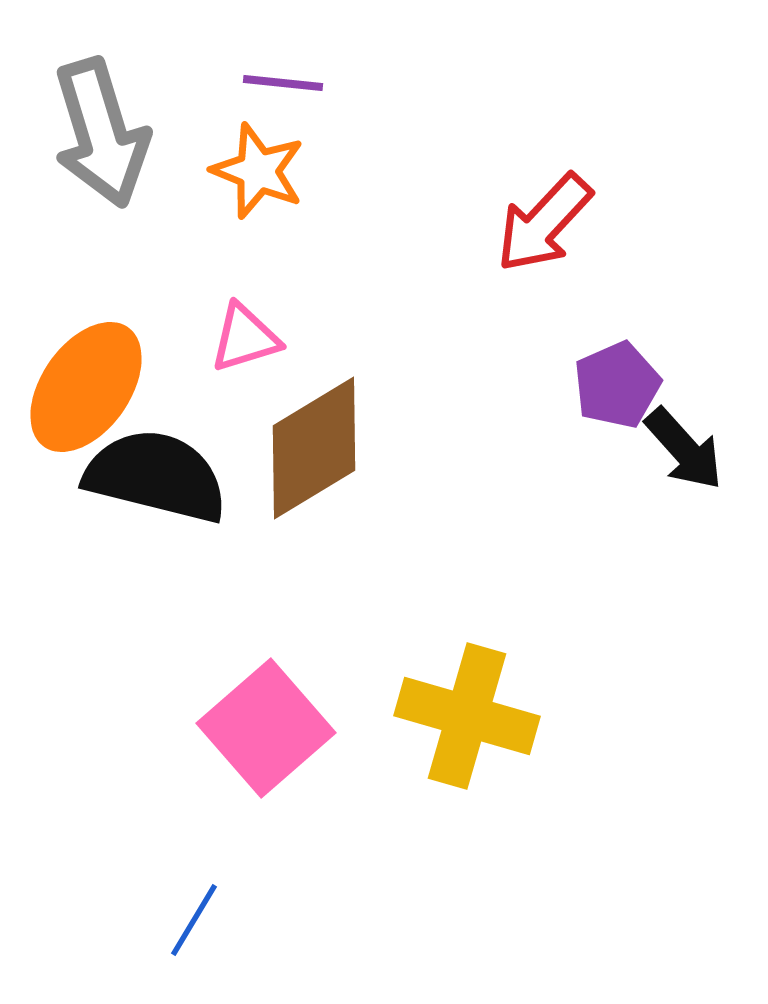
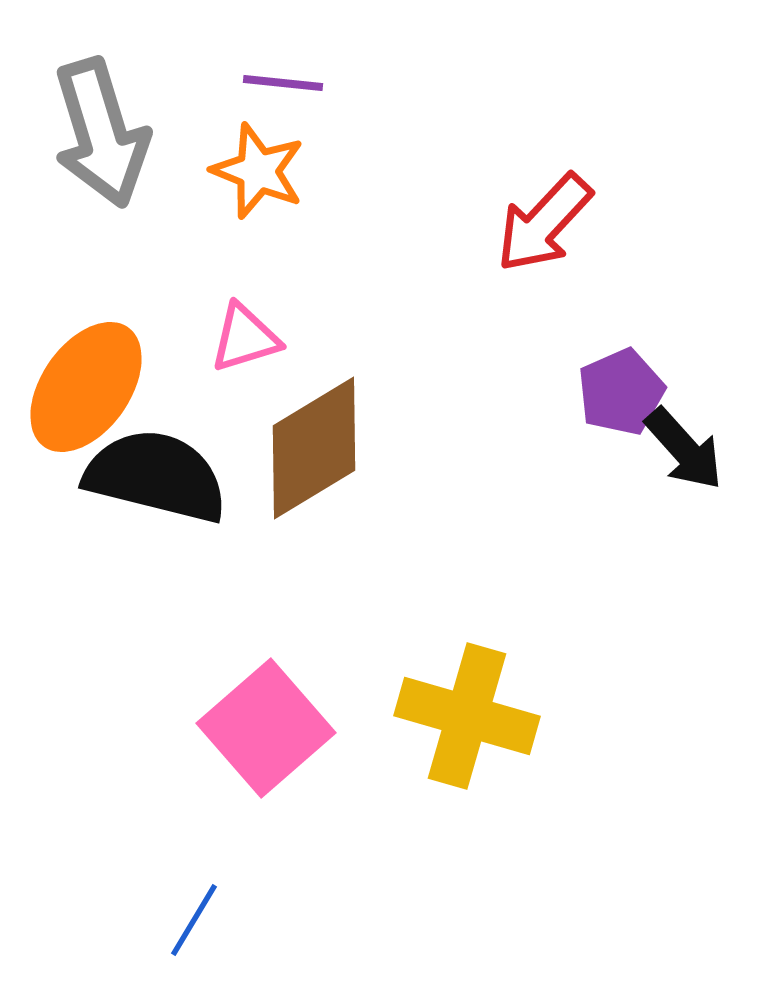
purple pentagon: moved 4 px right, 7 px down
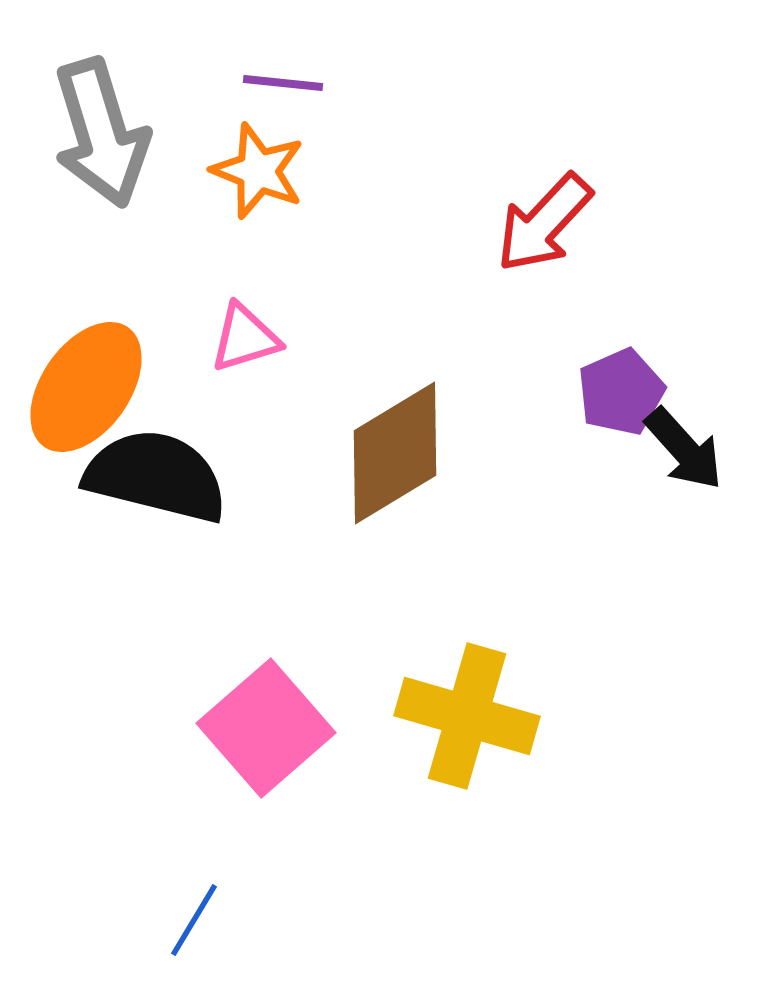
brown diamond: moved 81 px right, 5 px down
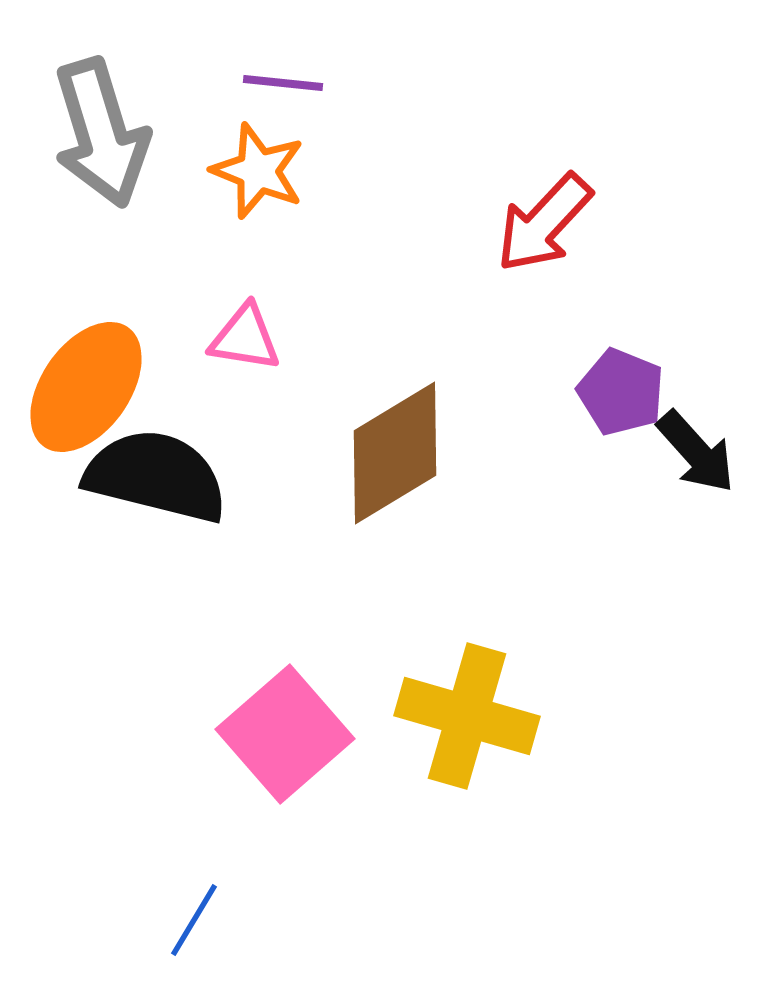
pink triangle: rotated 26 degrees clockwise
purple pentagon: rotated 26 degrees counterclockwise
black arrow: moved 12 px right, 3 px down
pink square: moved 19 px right, 6 px down
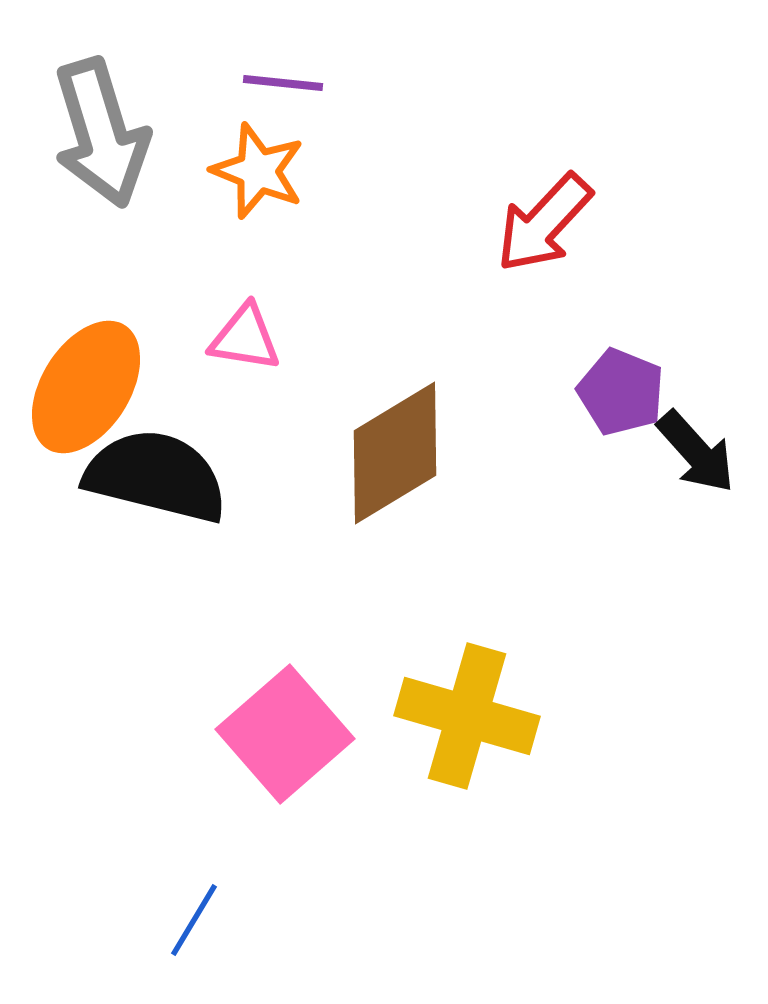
orange ellipse: rotated 3 degrees counterclockwise
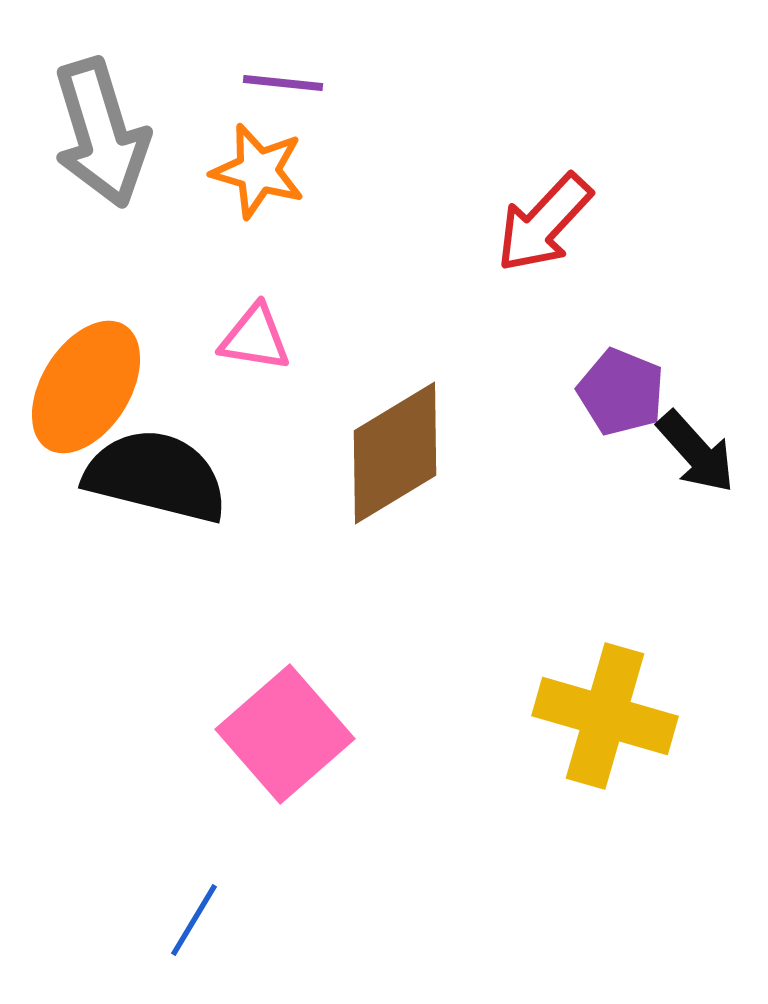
orange star: rotated 6 degrees counterclockwise
pink triangle: moved 10 px right
yellow cross: moved 138 px right
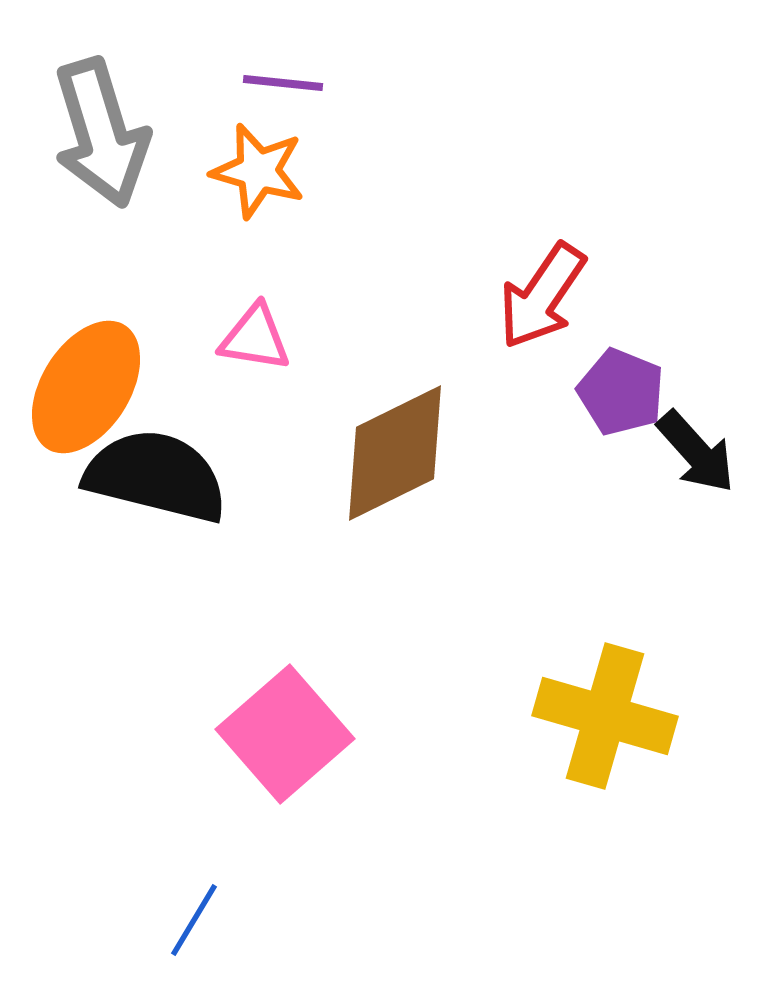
red arrow: moved 2 px left, 73 px down; rotated 9 degrees counterclockwise
brown diamond: rotated 5 degrees clockwise
